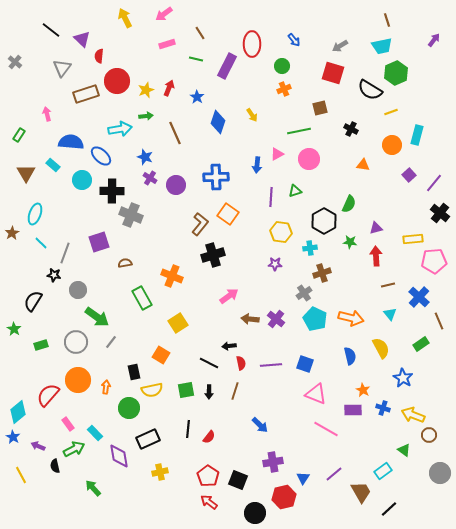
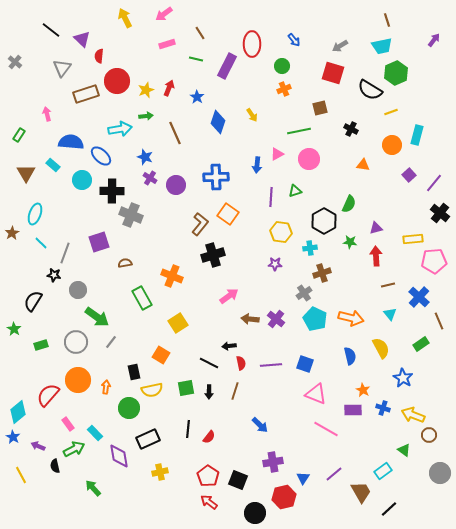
green square at (186, 390): moved 2 px up
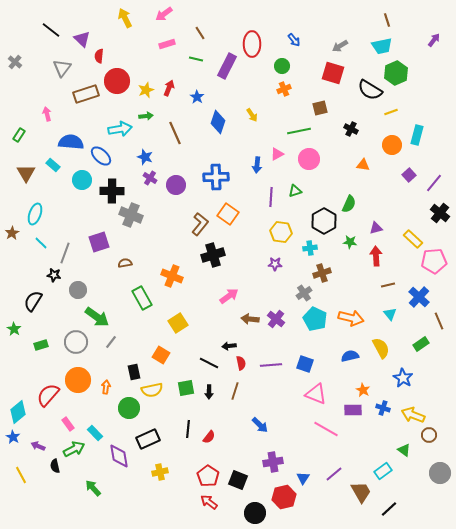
yellow rectangle at (413, 239): rotated 48 degrees clockwise
blue semicircle at (350, 356): rotated 90 degrees counterclockwise
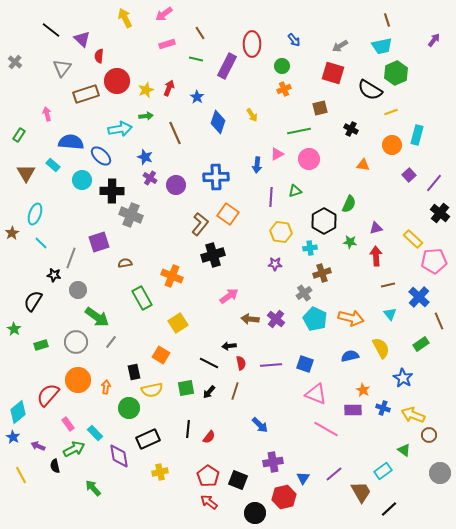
gray line at (65, 253): moved 6 px right, 5 px down
black arrow at (209, 392): rotated 40 degrees clockwise
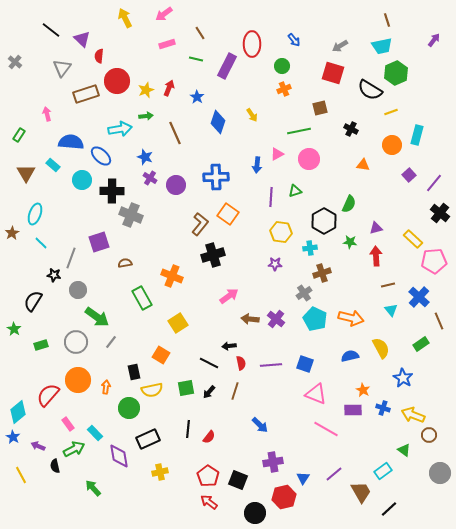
cyan triangle at (390, 314): moved 1 px right, 4 px up
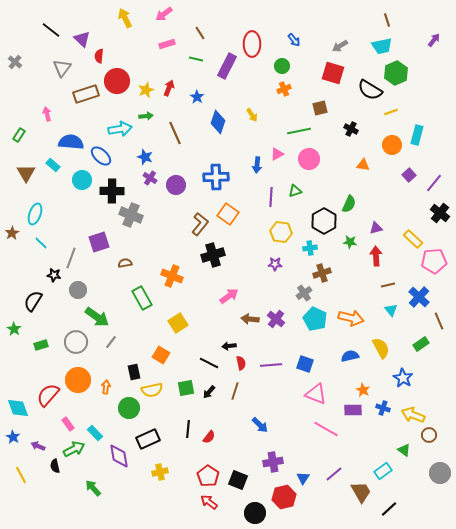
cyan diamond at (18, 412): moved 4 px up; rotated 70 degrees counterclockwise
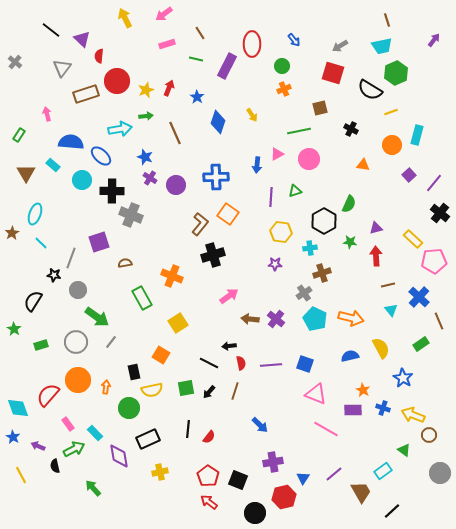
black line at (389, 509): moved 3 px right, 2 px down
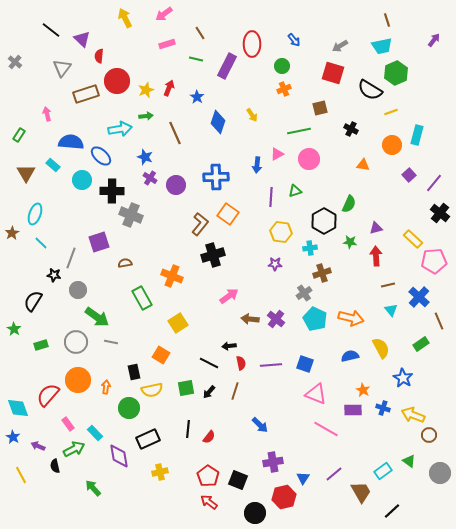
gray line at (111, 342): rotated 64 degrees clockwise
green triangle at (404, 450): moved 5 px right, 11 px down
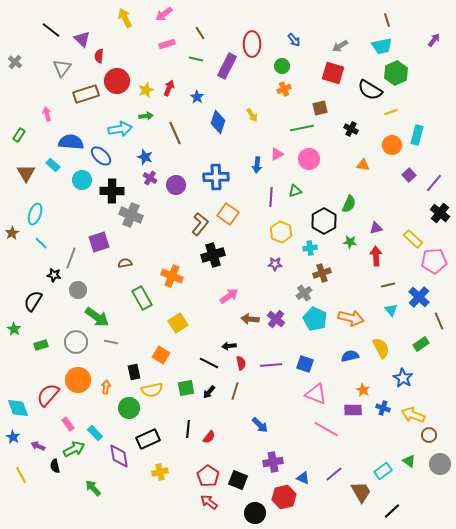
green line at (299, 131): moved 3 px right, 3 px up
yellow hexagon at (281, 232): rotated 15 degrees clockwise
gray circle at (440, 473): moved 9 px up
blue triangle at (303, 478): rotated 40 degrees counterclockwise
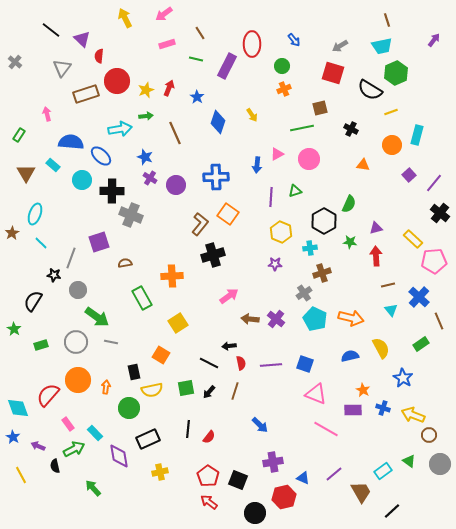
orange cross at (172, 276): rotated 25 degrees counterclockwise
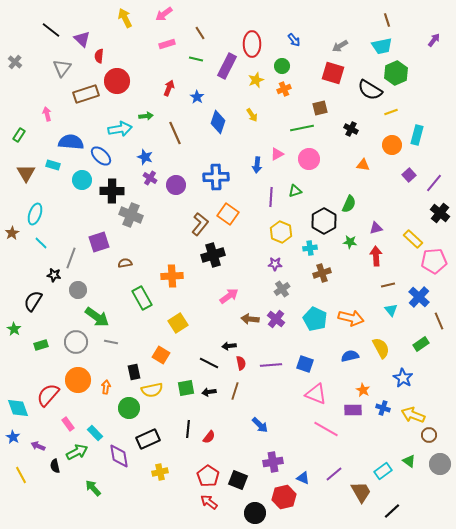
yellow star at (146, 90): moved 110 px right, 10 px up
cyan rectangle at (53, 165): rotated 24 degrees counterclockwise
gray cross at (304, 293): moved 22 px left, 4 px up
black arrow at (209, 392): rotated 40 degrees clockwise
green arrow at (74, 449): moved 3 px right, 3 px down
